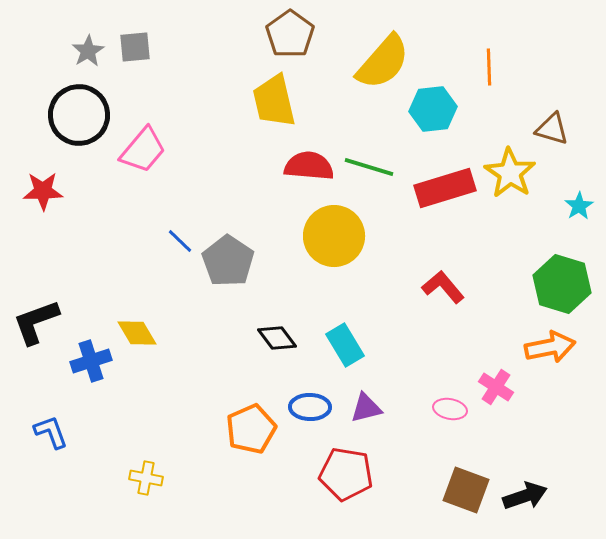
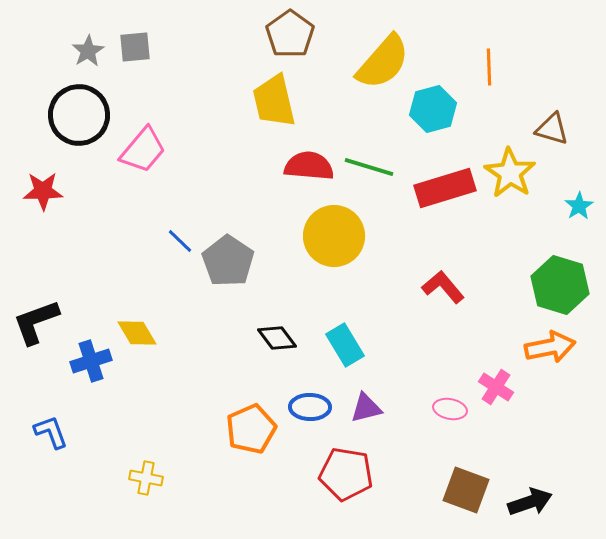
cyan hexagon: rotated 9 degrees counterclockwise
green hexagon: moved 2 px left, 1 px down
black arrow: moved 5 px right, 6 px down
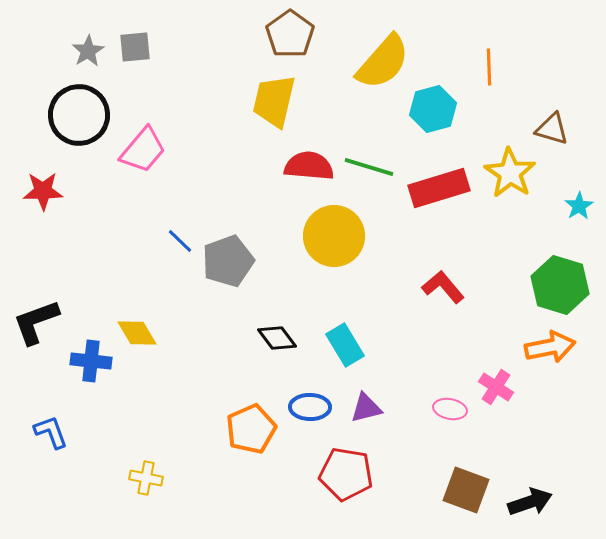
yellow trapezoid: rotated 26 degrees clockwise
red rectangle: moved 6 px left
gray pentagon: rotated 18 degrees clockwise
blue cross: rotated 24 degrees clockwise
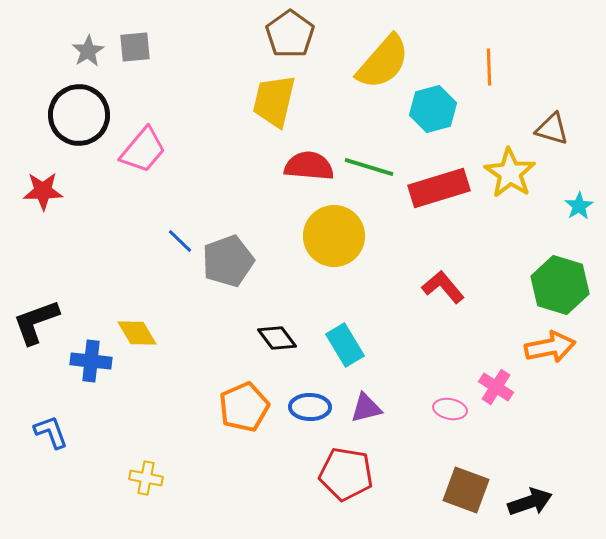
orange pentagon: moved 7 px left, 22 px up
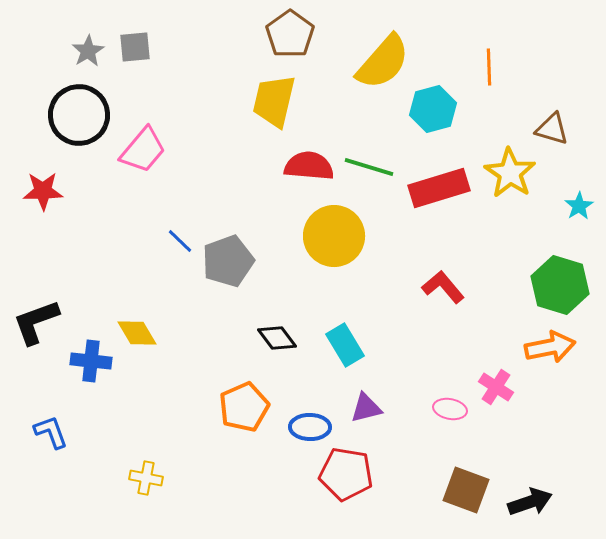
blue ellipse: moved 20 px down
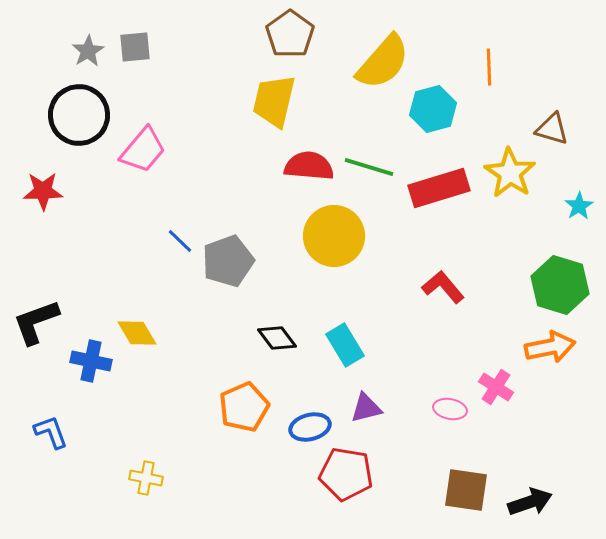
blue cross: rotated 6 degrees clockwise
blue ellipse: rotated 15 degrees counterclockwise
brown square: rotated 12 degrees counterclockwise
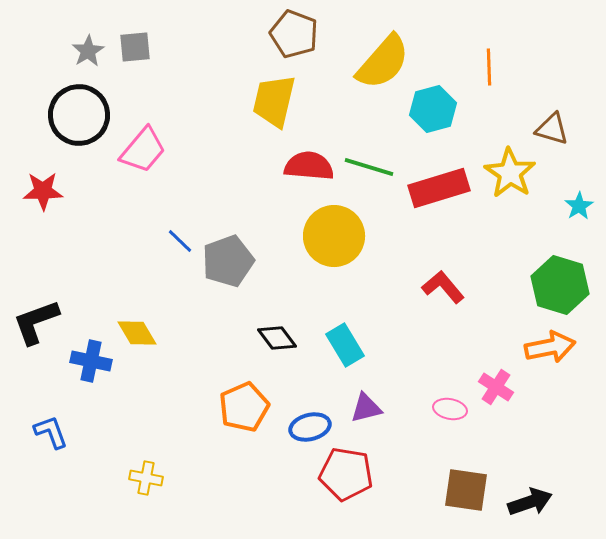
brown pentagon: moved 4 px right; rotated 15 degrees counterclockwise
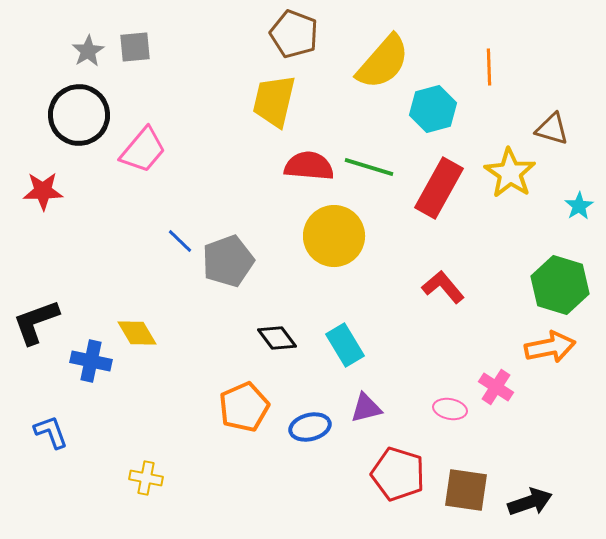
red rectangle: rotated 44 degrees counterclockwise
red pentagon: moved 52 px right; rotated 8 degrees clockwise
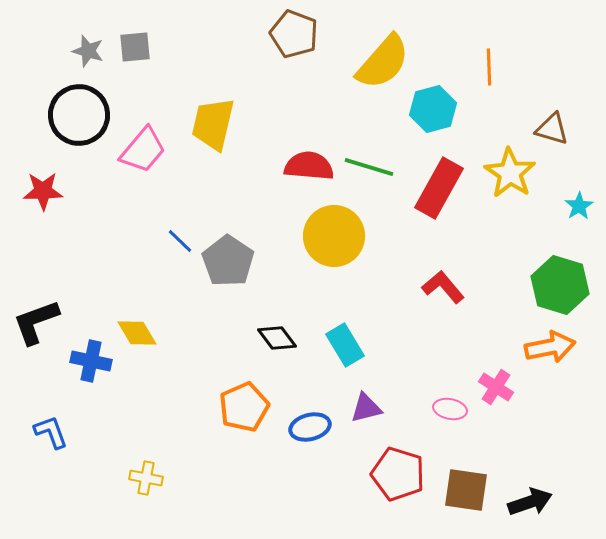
gray star: rotated 24 degrees counterclockwise
yellow trapezoid: moved 61 px left, 23 px down
gray pentagon: rotated 18 degrees counterclockwise
